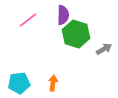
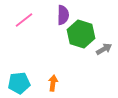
pink line: moved 4 px left
green hexagon: moved 5 px right
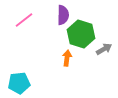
orange arrow: moved 14 px right, 25 px up
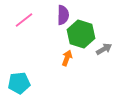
orange arrow: rotated 14 degrees clockwise
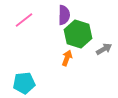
purple semicircle: moved 1 px right
green hexagon: moved 3 px left
cyan pentagon: moved 5 px right
